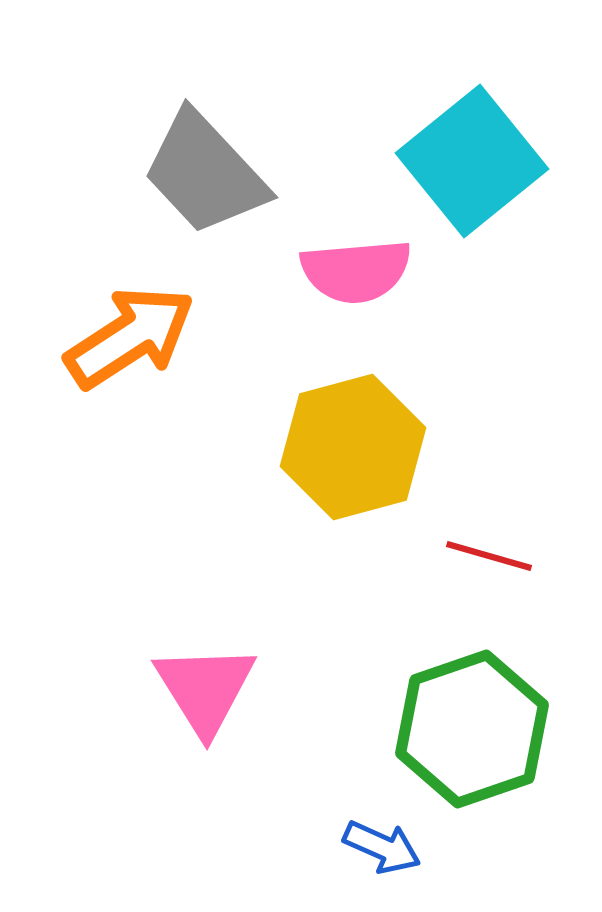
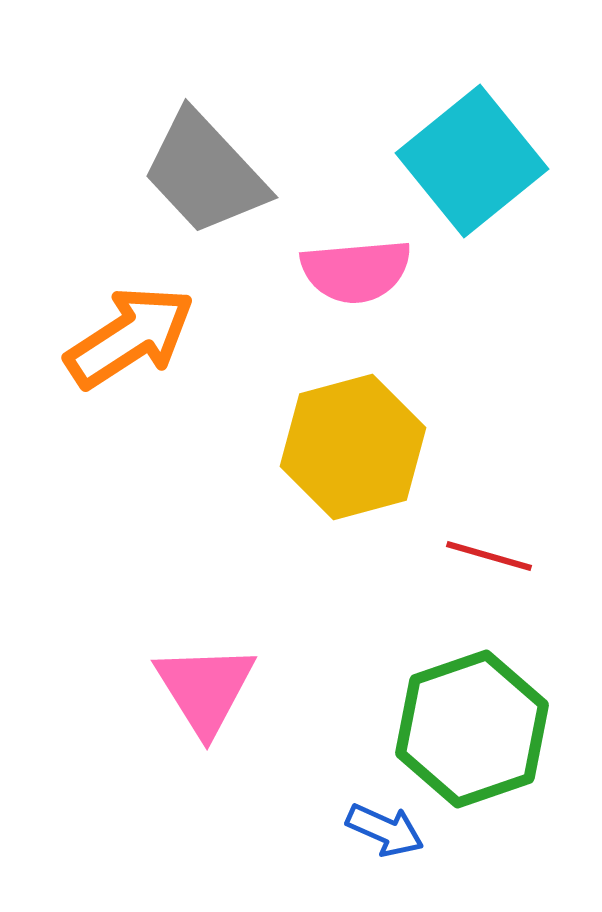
blue arrow: moved 3 px right, 17 px up
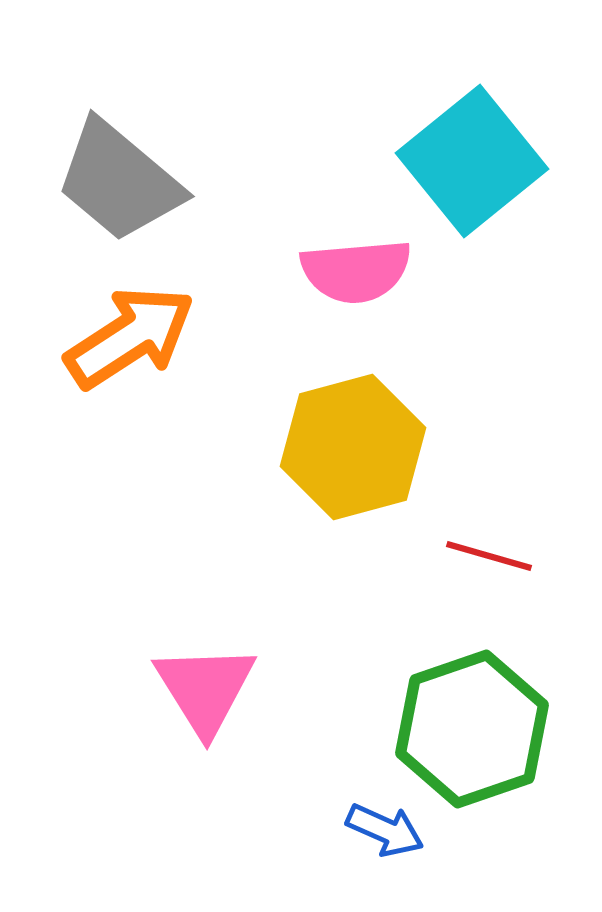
gray trapezoid: moved 86 px left, 8 px down; rotated 7 degrees counterclockwise
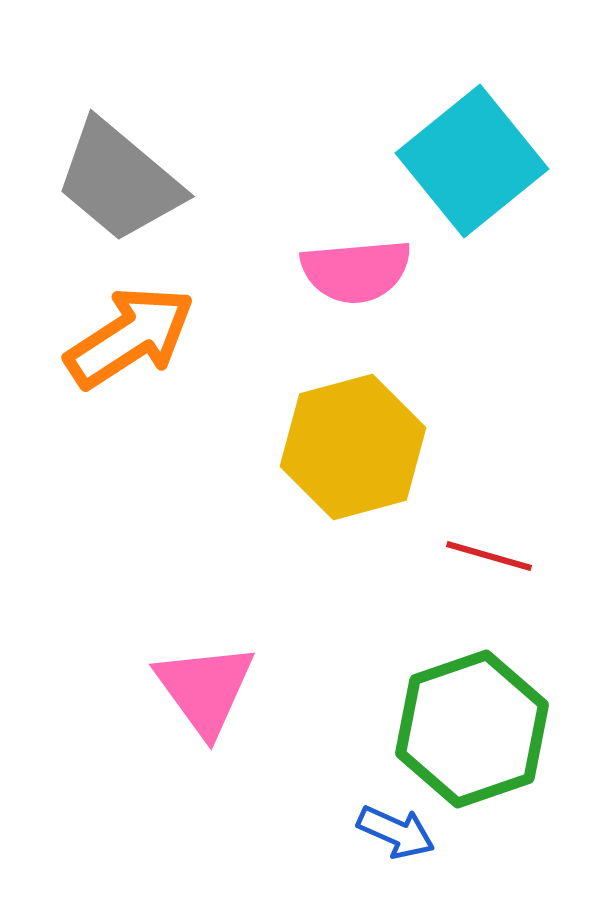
pink triangle: rotated 4 degrees counterclockwise
blue arrow: moved 11 px right, 2 px down
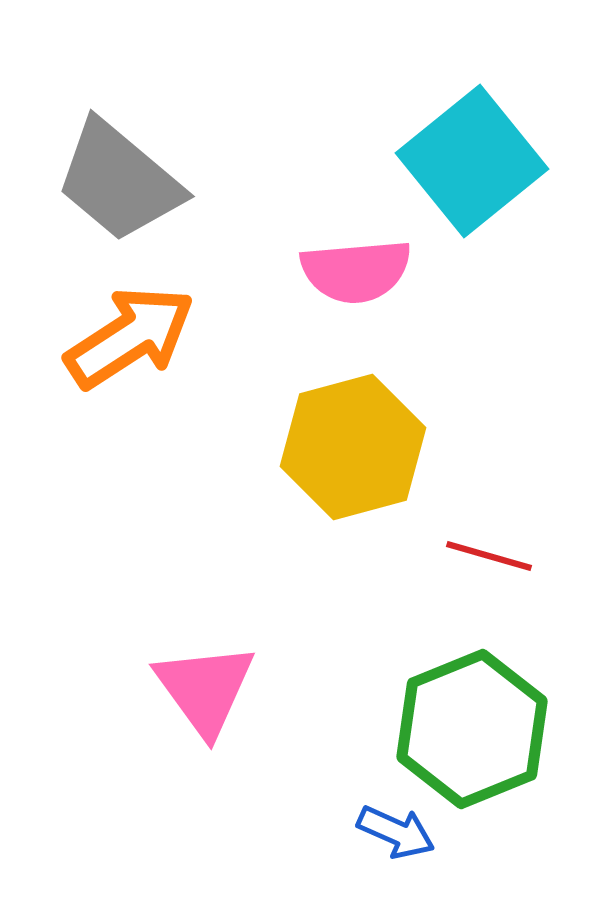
green hexagon: rotated 3 degrees counterclockwise
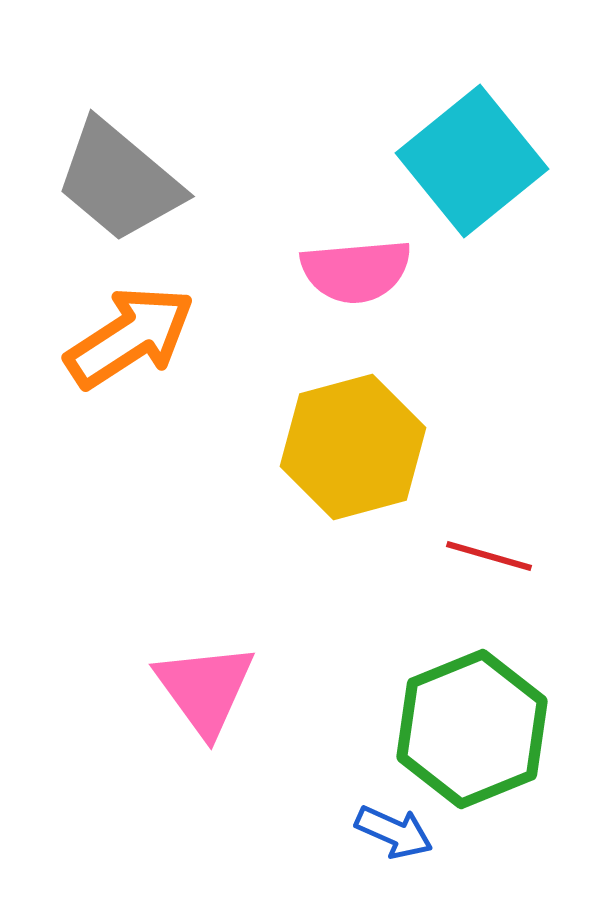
blue arrow: moved 2 px left
